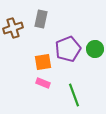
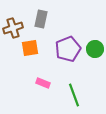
orange square: moved 13 px left, 14 px up
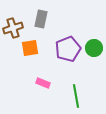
green circle: moved 1 px left, 1 px up
green line: moved 2 px right, 1 px down; rotated 10 degrees clockwise
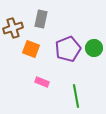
orange square: moved 1 px right, 1 px down; rotated 30 degrees clockwise
pink rectangle: moved 1 px left, 1 px up
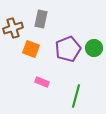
green line: rotated 25 degrees clockwise
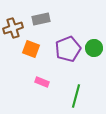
gray rectangle: rotated 66 degrees clockwise
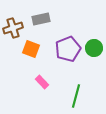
pink rectangle: rotated 24 degrees clockwise
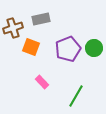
orange square: moved 2 px up
green line: rotated 15 degrees clockwise
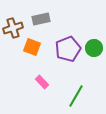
orange square: moved 1 px right
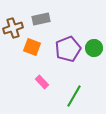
green line: moved 2 px left
